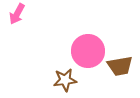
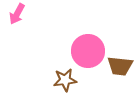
brown trapezoid: rotated 16 degrees clockwise
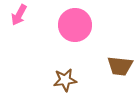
pink arrow: moved 2 px right, 1 px down
pink circle: moved 13 px left, 26 px up
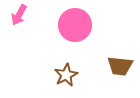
brown star: moved 1 px right, 5 px up; rotated 20 degrees counterclockwise
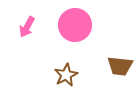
pink arrow: moved 8 px right, 12 px down
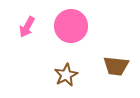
pink circle: moved 4 px left, 1 px down
brown trapezoid: moved 4 px left
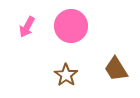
brown trapezoid: moved 3 px down; rotated 52 degrees clockwise
brown star: rotated 10 degrees counterclockwise
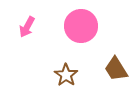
pink circle: moved 10 px right
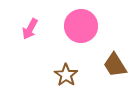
pink arrow: moved 3 px right, 2 px down
brown trapezoid: moved 1 px left, 4 px up
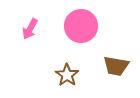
brown trapezoid: moved 1 px right, 1 px down; rotated 48 degrees counterclockwise
brown star: moved 1 px right
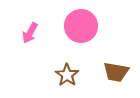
pink arrow: moved 4 px down
brown trapezoid: moved 6 px down
